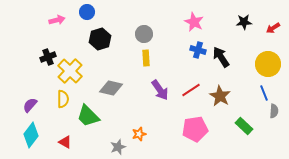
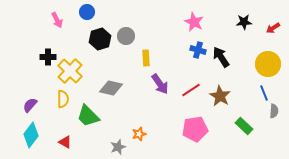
pink arrow: rotated 77 degrees clockwise
gray circle: moved 18 px left, 2 px down
black cross: rotated 21 degrees clockwise
purple arrow: moved 6 px up
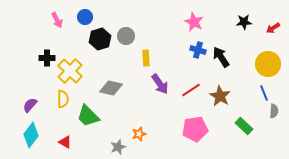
blue circle: moved 2 px left, 5 px down
black cross: moved 1 px left, 1 px down
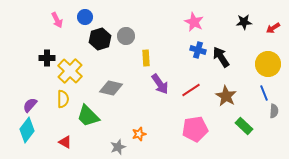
brown star: moved 6 px right
cyan diamond: moved 4 px left, 5 px up
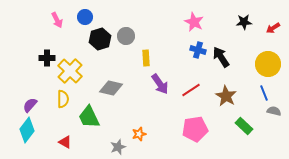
gray semicircle: rotated 80 degrees counterclockwise
green trapezoid: moved 1 px right, 1 px down; rotated 20 degrees clockwise
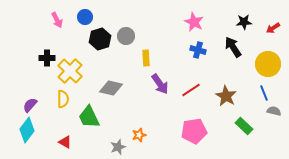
black arrow: moved 12 px right, 10 px up
pink pentagon: moved 1 px left, 2 px down
orange star: moved 1 px down
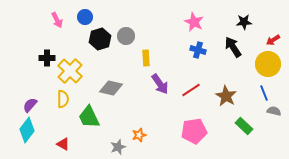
red arrow: moved 12 px down
red triangle: moved 2 px left, 2 px down
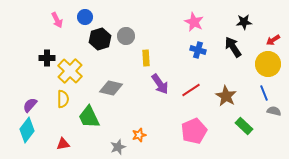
pink pentagon: rotated 15 degrees counterclockwise
red triangle: rotated 40 degrees counterclockwise
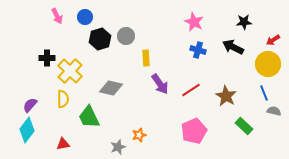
pink arrow: moved 4 px up
black arrow: rotated 30 degrees counterclockwise
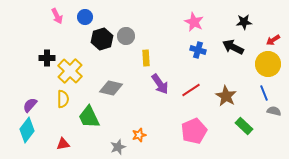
black hexagon: moved 2 px right
